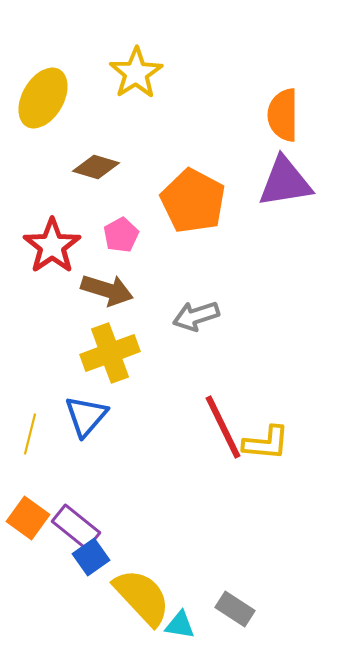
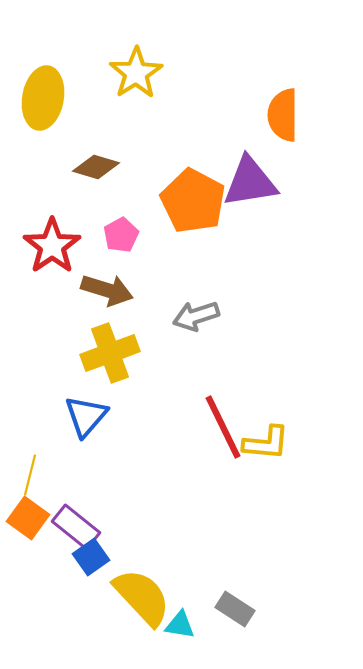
yellow ellipse: rotated 20 degrees counterclockwise
purple triangle: moved 35 px left
yellow line: moved 41 px down
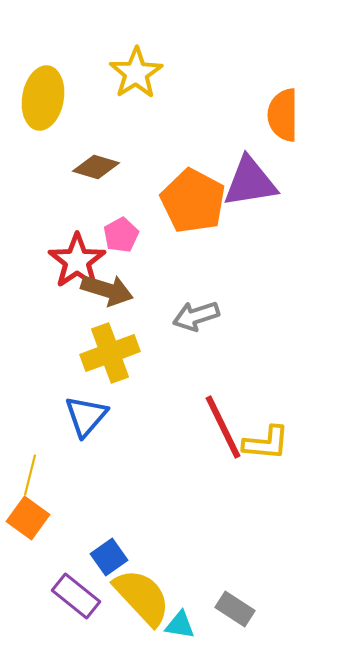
red star: moved 25 px right, 15 px down
purple rectangle: moved 69 px down
blue square: moved 18 px right
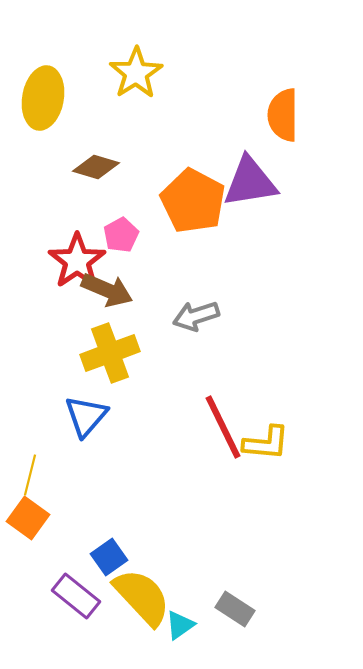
brown arrow: rotated 6 degrees clockwise
cyan triangle: rotated 44 degrees counterclockwise
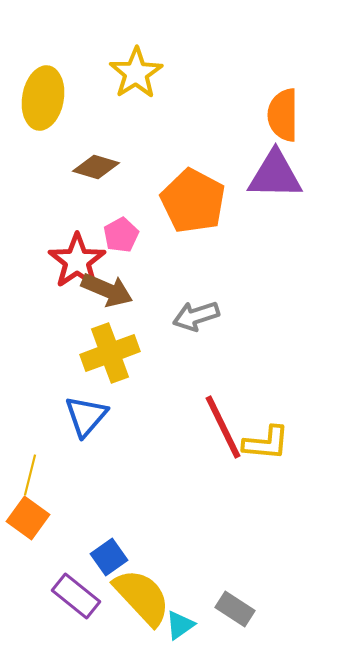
purple triangle: moved 25 px right, 7 px up; rotated 10 degrees clockwise
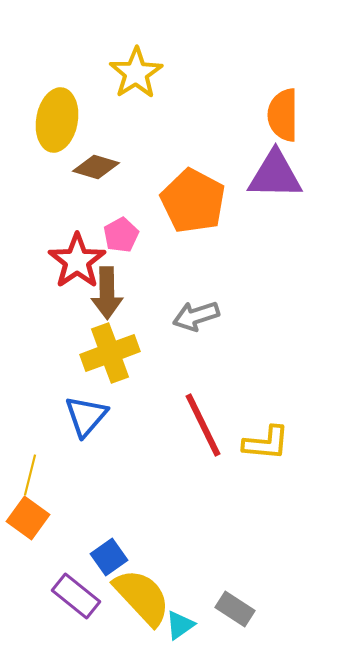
yellow ellipse: moved 14 px right, 22 px down
brown arrow: moved 3 px down; rotated 66 degrees clockwise
red line: moved 20 px left, 2 px up
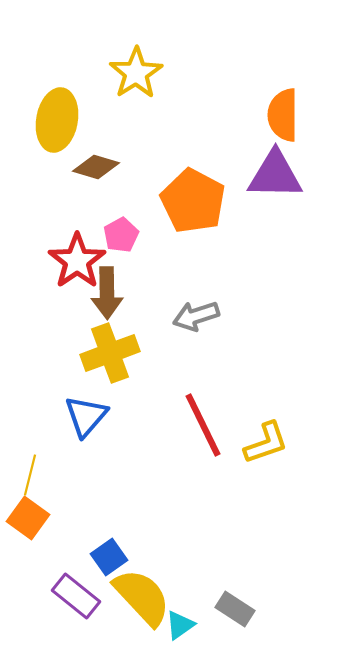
yellow L-shape: rotated 24 degrees counterclockwise
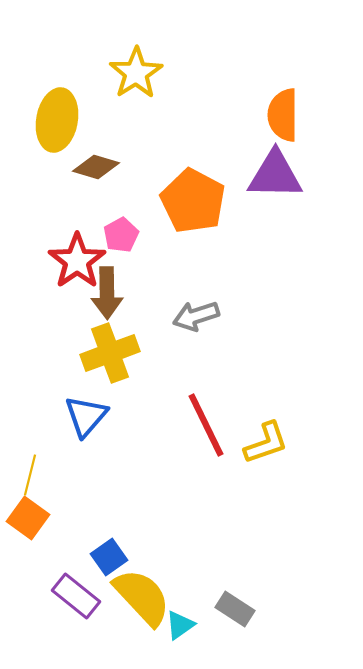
red line: moved 3 px right
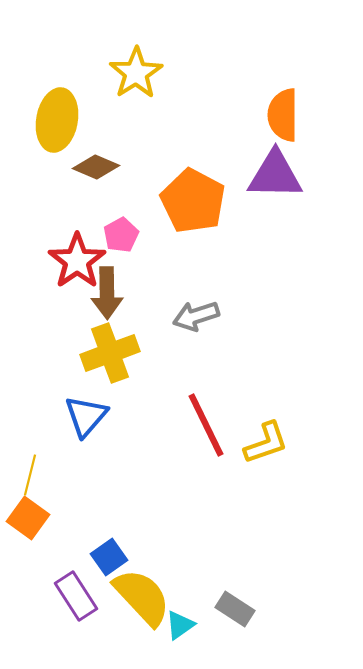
brown diamond: rotated 6 degrees clockwise
purple rectangle: rotated 18 degrees clockwise
